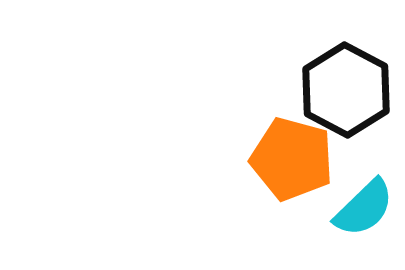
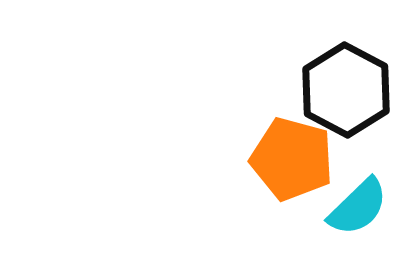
cyan semicircle: moved 6 px left, 1 px up
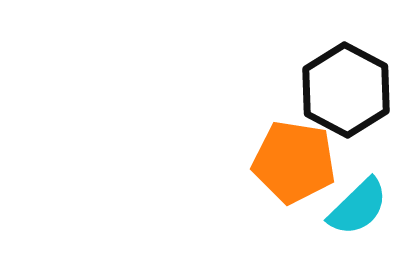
orange pentagon: moved 2 px right, 3 px down; rotated 6 degrees counterclockwise
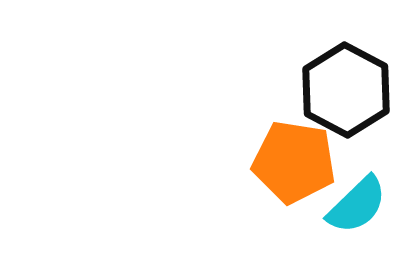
cyan semicircle: moved 1 px left, 2 px up
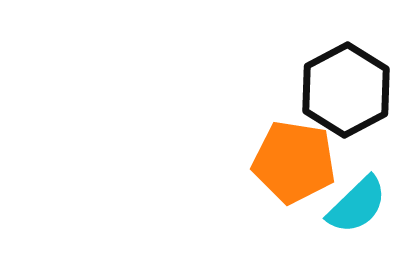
black hexagon: rotated 4 degrees clockwise
